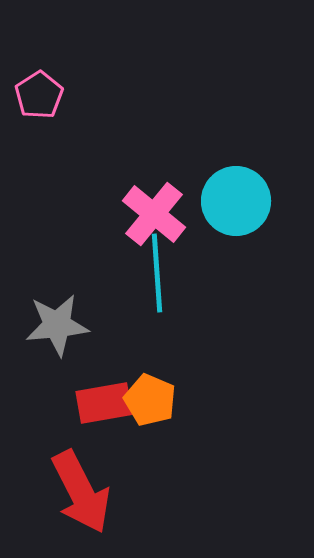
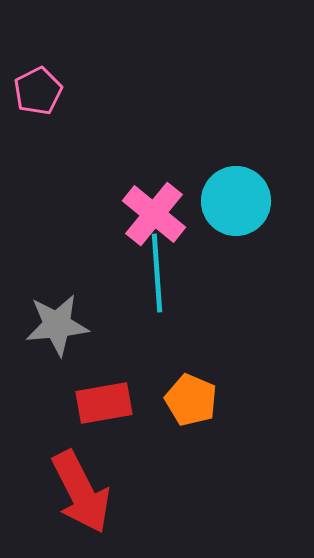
pink pentagon: moved 1 px left, 4 px up; rotated 6 degrees clockwise
orange pentagon: moved 41 px right
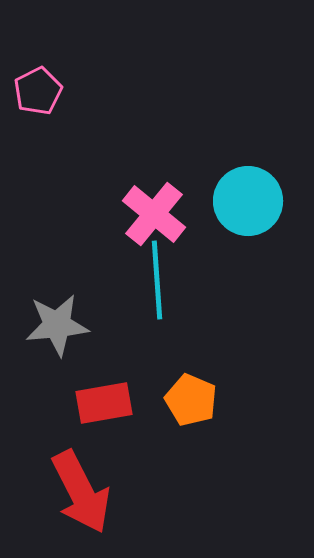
cyan circle: moved 12 px right
cyan line: moved 7 px down
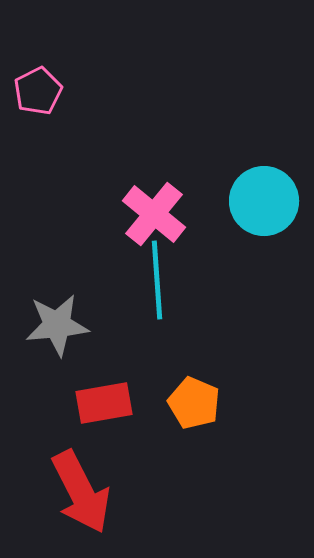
cyan circle: moved 16 px right
orange pentagon: moved 3 px right, 3 px down
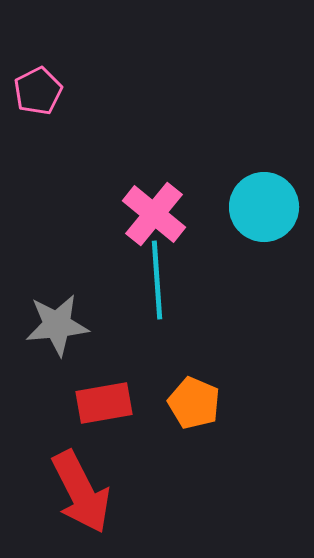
cyan circle: moved 6 px down
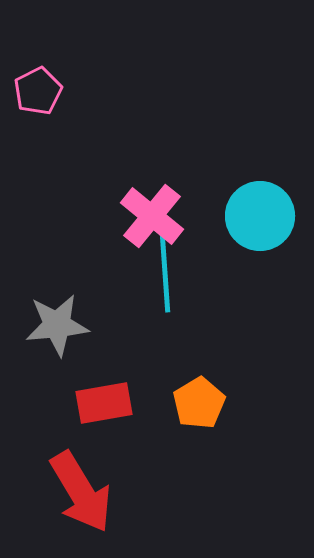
cyan circle: moved 4 px left, 9 px down
pink cross: moved 2 px left, 2 px down
cyan line: moved 8 px right, 7 px up
orange pentagon: moved 5 px right; rotated 18 degrees clockwise
red arrow: rotated 4 degrees counterclockwise
